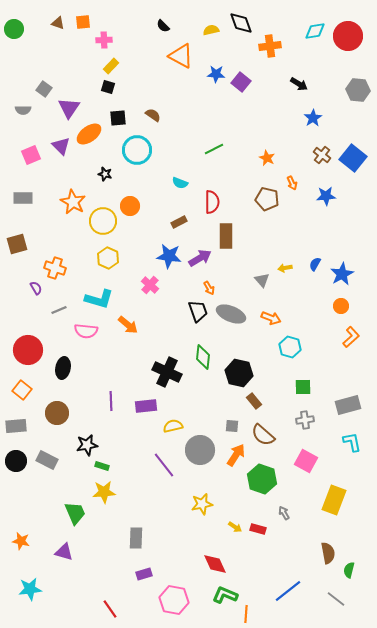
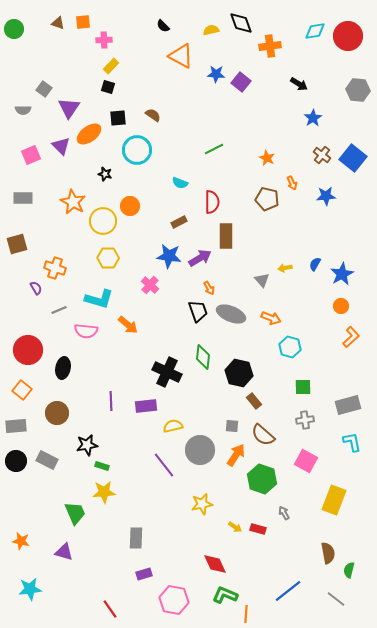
yellow hexagon at (108, 258): rotated 25 degrees counterclockwise
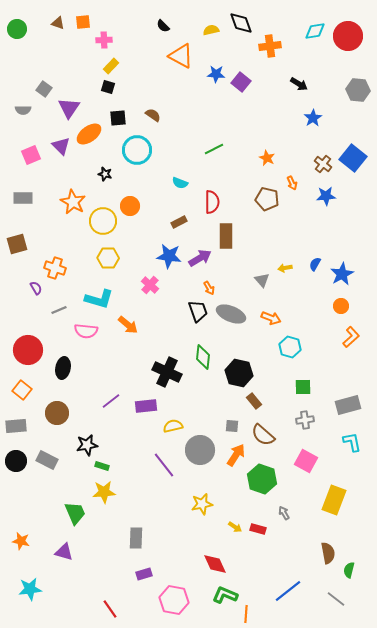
green circle at (14, 29): moved 3 px right
brown cross at (322, 155): moved 1 px right, 9 px down
purple line at (111, 401): rotated 54 degrees clockwise
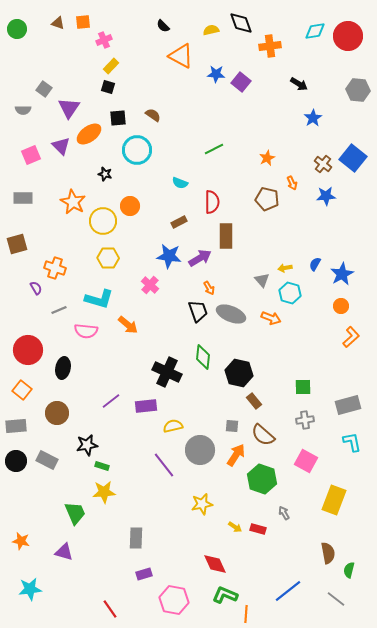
pink cross at (104, 40): rotated 21 degrees counterclockwise
orange star at (267, 158): rotated 21 degrees clockwise
cyan hexagon at (290, 347): moved 54 px up
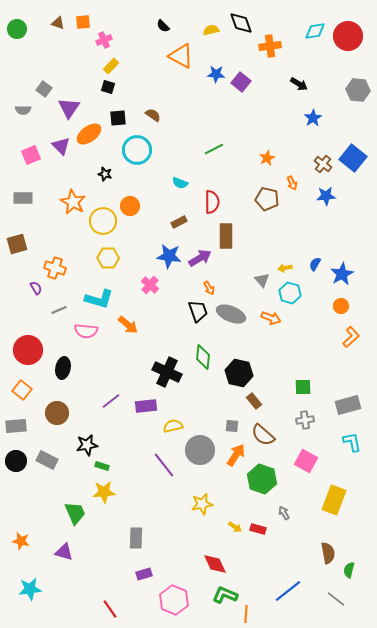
pink hexagon at (174, 600): rotated 12 degrees clockwise
